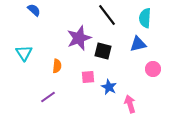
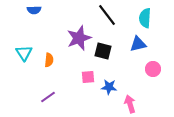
blue semicircle: rotated 136 degrees clockwise
orange semicircle: moved 8 px left, 6 px up
blue star: rotated 21 degrees counterclockwise
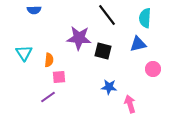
purple star: rotated 25 degrees clockwise
pink square: moved 29 px left
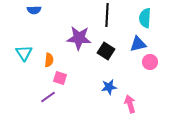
black line: rotated 40 degrees clockwise
black square: moved 3 px right; rotated 18 degrees clockwise
pink circle: moved 3 px left, 7 px up
pink square: moved 1 px right, 1 px down; rotated 24 degrees clockwise
blue star: rotated 14 degrees counterclockwise
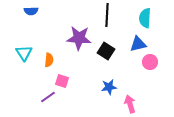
blue semicircle: moved 3 px left, 1 px down
pink square: moved 2 px right, 3 px down
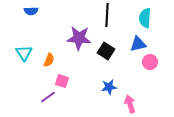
orange semicircle: rotated 16 degrees clockwise
